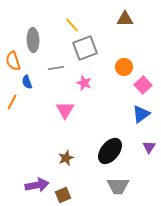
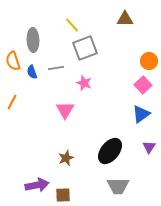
orange circle: moved 25 px right, 6 px up
blue semicircle: moved 5 px right, 10 px up
brown square: rotated 21 degrees clockwise
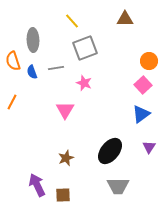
yellow line: moved 4 px up
purple arrow: rotated 105 degrees counterclockwise
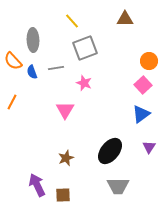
orange semicircle: rotated 24 degrees counterclockwise
